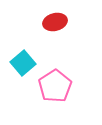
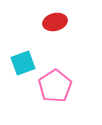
cyan square: rotated 20 degrees clockwise
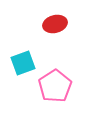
red ellipse: moved 2 px down
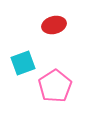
red ellipse: moved 1 px left, 1 px down
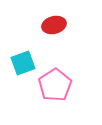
pink pentagon: moved 1 px up
